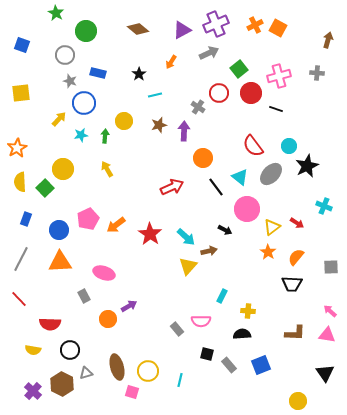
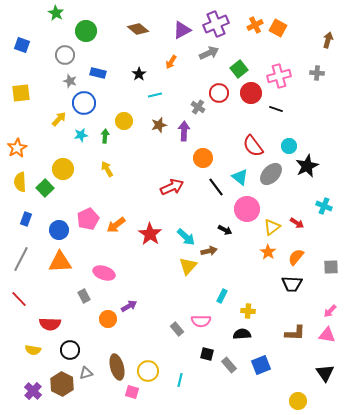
pink arrow at (330, 311): rotated 88 degrees counterclockwise
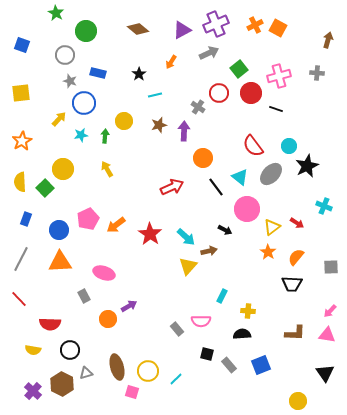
orange star at (17, 148): moved 5 px right, 7 px up
cyan line at (180, 380): moved 4 px left, 1 px up; rotated 32 degrees clockwise
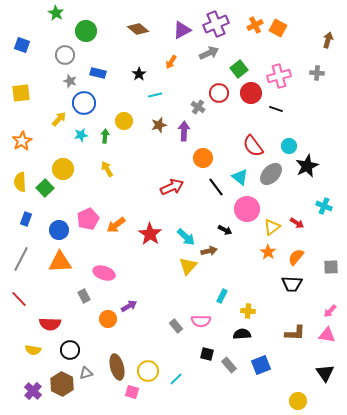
gray rectangle at (177, 329): moved 1 px left, 3 px up
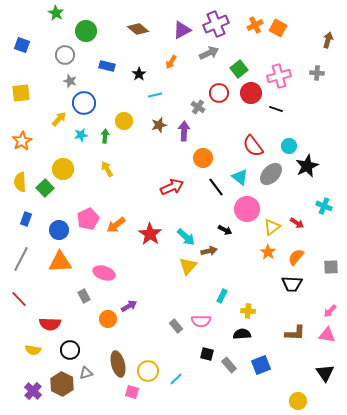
blue rectangle at (98, 73): moved 9 px right, 7 px up
brown ellipse at (117, 367): moved 1 px right, 3 px up
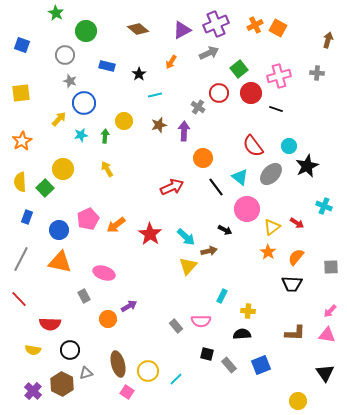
blue rectangle at (26, 219): moved 1 px right, 2 px up
orange triangle at (60, 262): rotated 15 degrees clockwise
pink square at (132, 392): moved 5 px left; rotated 16 degrees clockwise
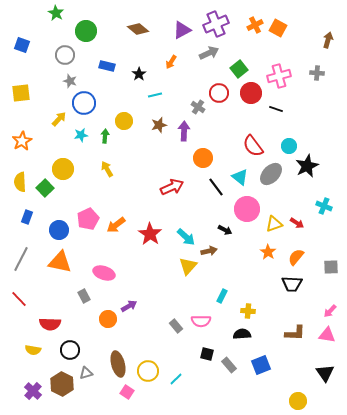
yellow triangle at (272, 227): moved 2 px right, 3 px up; rotated 18 degrees clockwise
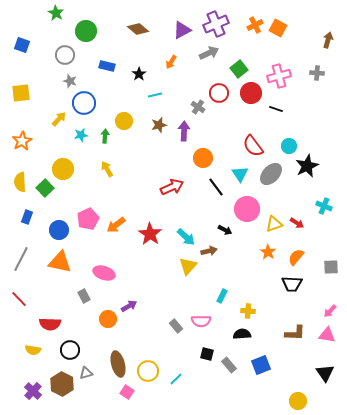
cyan triangle at (240, 177): moved 3 px up; rotated 18 degrees clockwise
